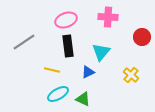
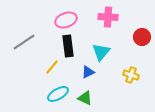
yellow line: moved 3 px up; rotated 63 degrees counterclockwise
yellow cross: rotated 21 degrees counterclockwise
green triangle: moved 2 px right, 1 px up
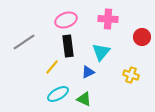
pink cross: moved 2 px down
green triangle: moved 1 px left, 1 px down
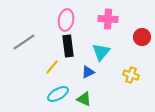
pink ellipse: rotated 60 degrees counterclockwise
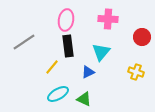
yellow cross: moved 5 px right, 3 px up
